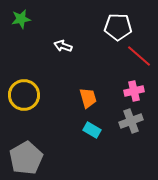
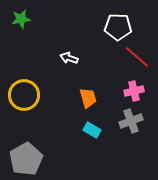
white arrow: moved 6 px right, 12 px down
red line: moved 2 px left, 1 px down
gray pentagon: moved 1 px down
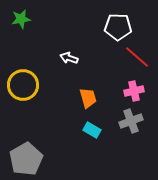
yellow circle: moved 1 px left, 10 px up
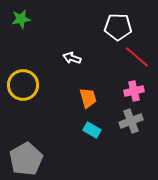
white arrow: moved 3 px right
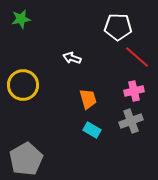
orange trapezoid: moved 1 px down
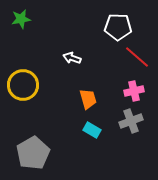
gray pentagon: moved 7 px right, 6 px up
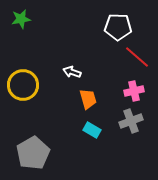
white arrow: moved 14 px down
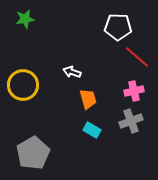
green star: moved 4 px right
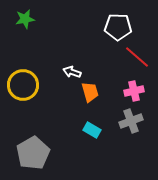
orange trapezoid: moved 2 px right, 7 px up
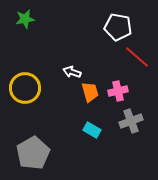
white pentagon: rotated 8 degrees clockwise
yellow circle: moved 2 px right, 3 px down
pink cross: moved 16 px left
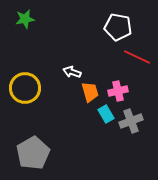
red line: rotated 16 degrees counterclockwise
cyan rectangle: moved 14 px right, 16 px up; rotated 30 degrees clockwise
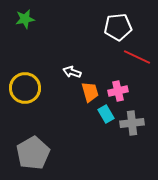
white pentagon: rotated 16 degrees counterclockwise
gray cross: moved 1 px right, 2 px down; rotated 15 degrees clockwise
